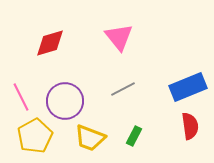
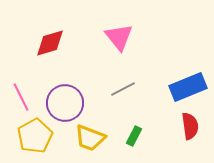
purple circle: moved 2 px down
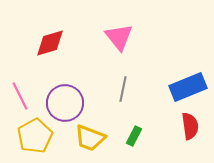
gray line: rotated 50 degrees counterclockwise
pink line: moved 1 px left, 1 px up
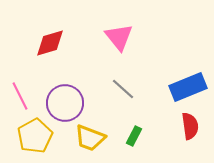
gray line: rotated 60 degrees counterclockwise
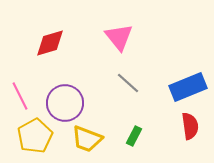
gray line: moved 5 px right, 6 px up
yellow trapezoid: moved 3 px left, 1 px down
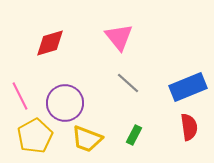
red semicircle: moved 1 px left, 1 px down
green rectangle: moved 1 px up
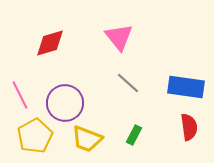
blue rectangle: moved 2 px left; rotated 30 degrees clockwise
pink line: moved 1 px up
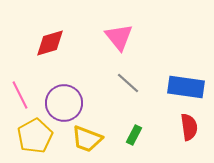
purple circle: moved 1 px left
